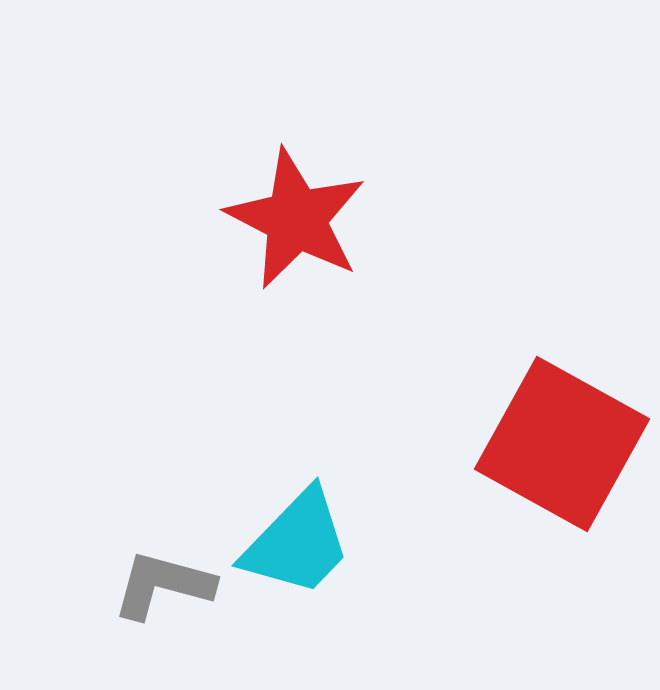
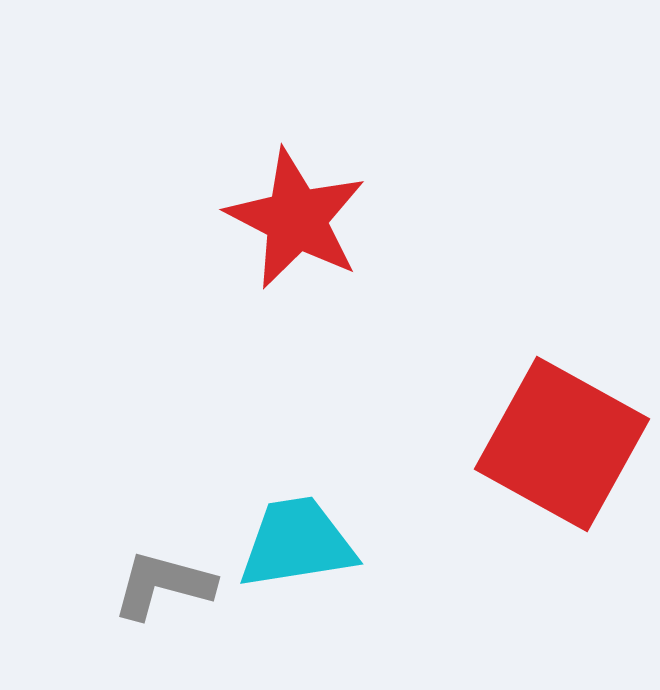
cyan trapezoid: rotated 143 degrees counterclockwise
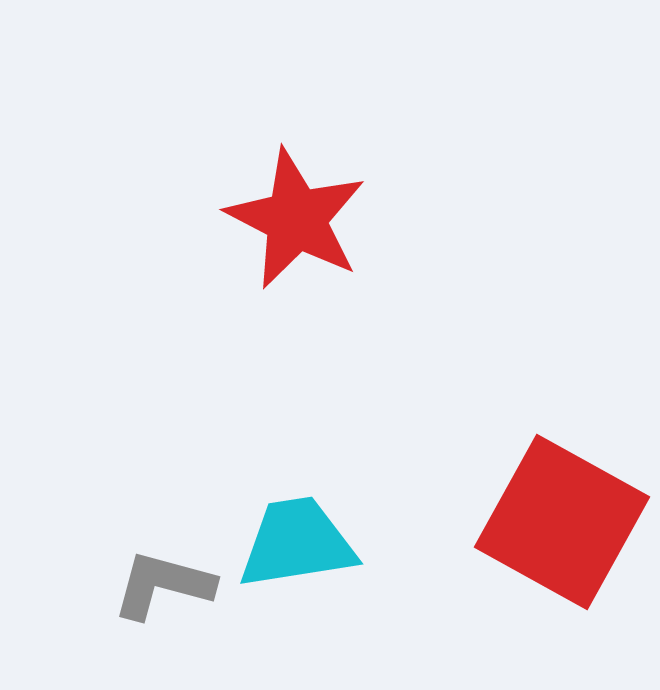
red square: moved 78 px down
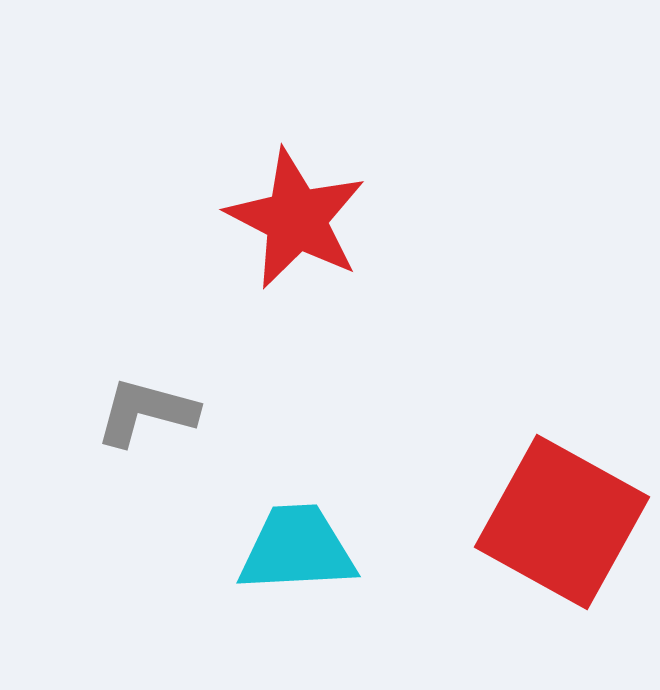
cyan trapezoid: moved 6 px down; rotated 6 degrees clockwise
gray L-shape: moved 17 px left, 173 px up
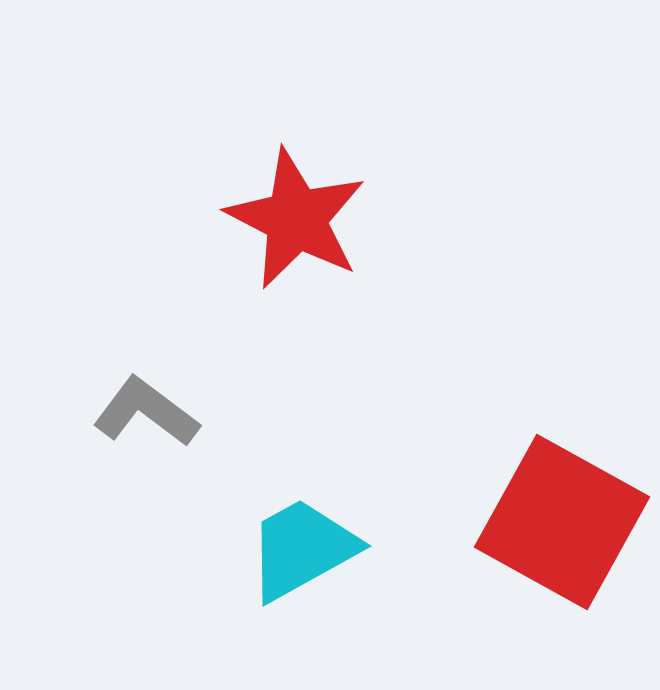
gray L-shape: rotated 22 degrees clockwise
cyan trapezoid: moved 5 px right; rotated 26 degrees counterclockwise
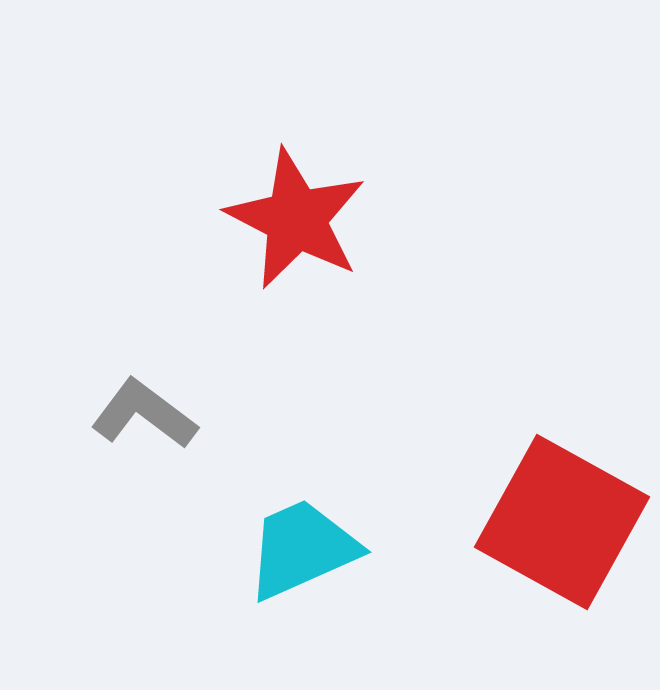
gray L-shape: moved 2 px left, 2 px down
cyan trapezoid: rotated 5 degrees clockwise
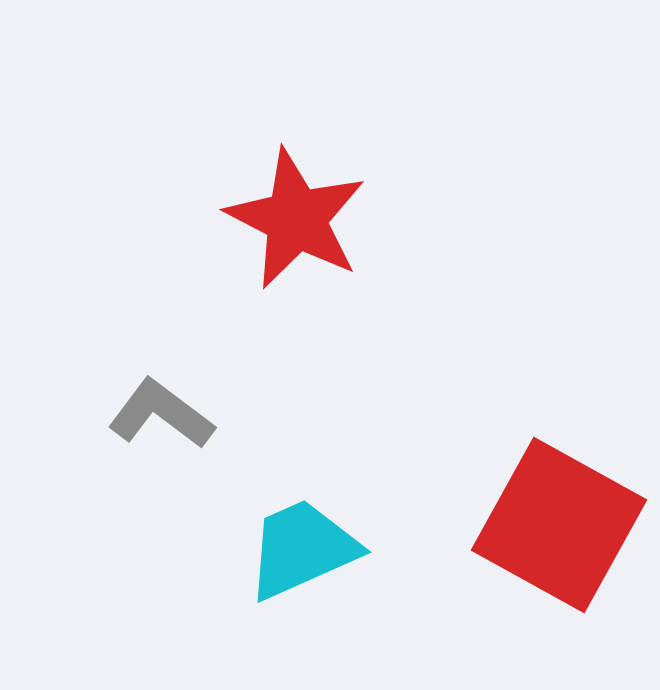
gray L-shape: moved 17 px right
red square: moved 3 px left, 3 px down
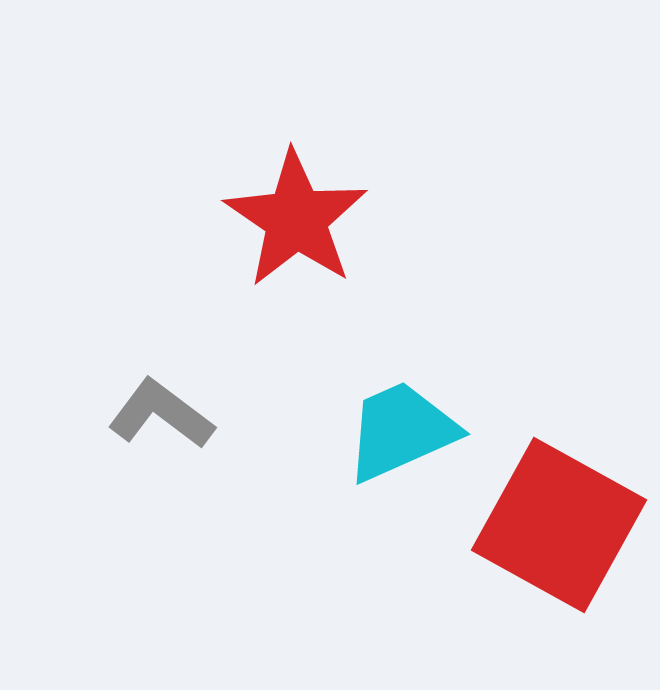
red star: rotated 7 degrees clockwise
cyan trapezoid: moved 99 px right, 118 px up
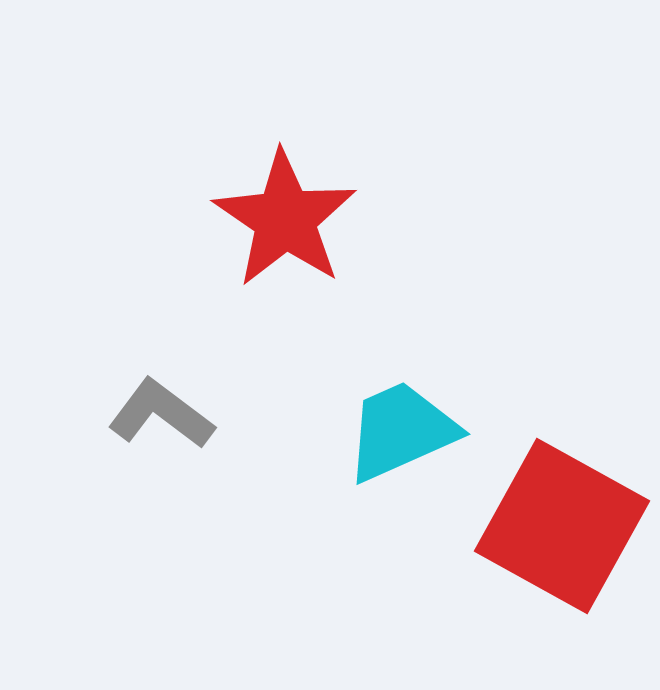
red star: moved 11 px left
red square: moved 3 px right, 1 px down
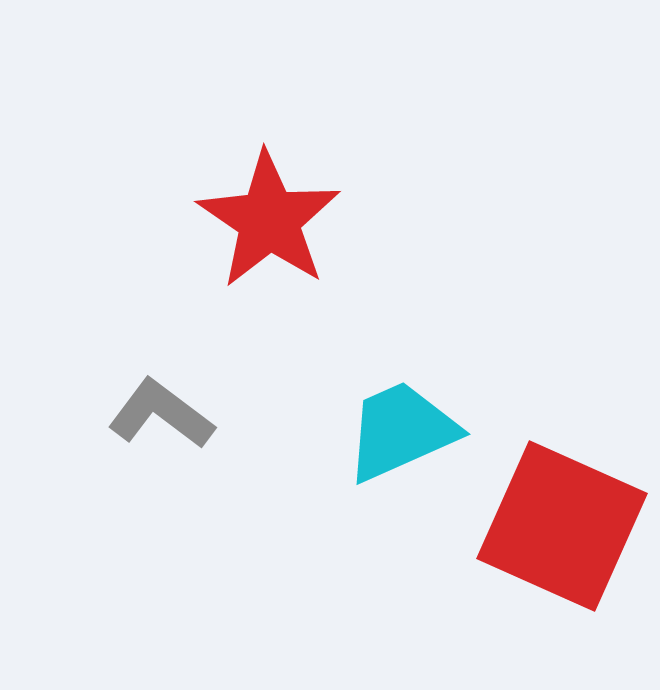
red star: moved 16 px left, 1 px down
red square: rotated 5 degrees counterclockwise
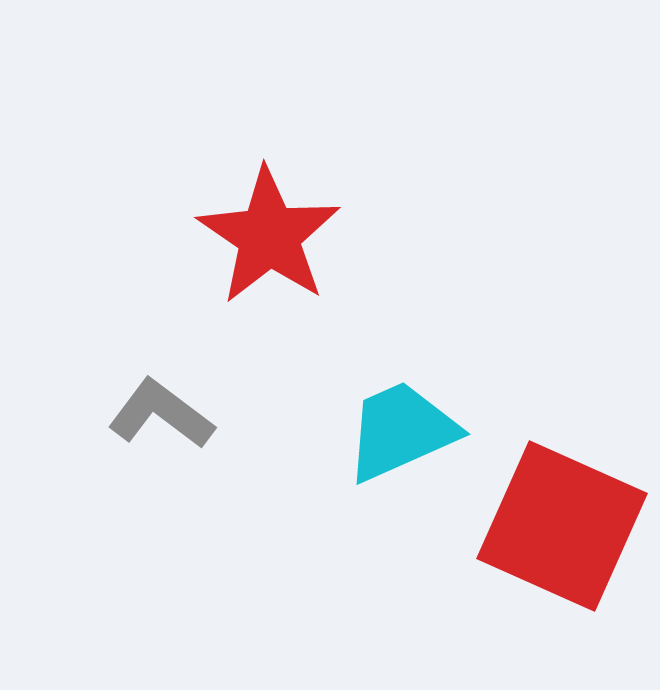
red star: moved 16 px down
